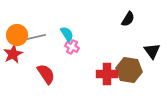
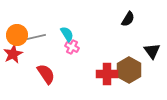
brown hexagon: rotated 20 degrees clockwise
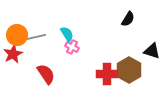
black triangle: rotated 36 degrees counterclockwise
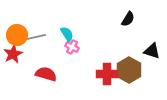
red semicircle: rotated 40 degrees counterclockwise
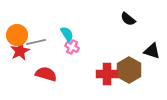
black semicircle: rotated 98 degrees clockwise
gray line: moved 5 px down
red star: moved 7 px right, 3 px up
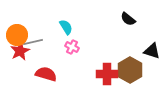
cyan semicircle: moved 1 px left, 7 px up
gray line: moved 3 px left
brown hexagon: moved 1 px right
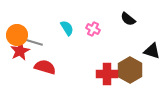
cyan semicircle: moved 1 px right, 1 px down
gray line: rotated 30 degrees clockwise
pink cross: moved 21 px right, 18 px up
red semicircle: moved 1 px left, 7 px up
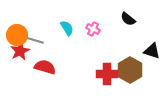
gray line: moved 1 px right, 2 px up
